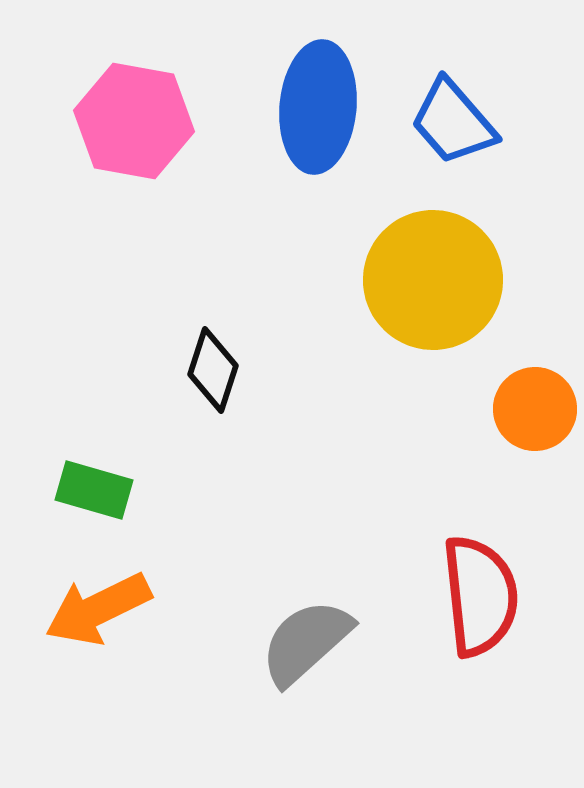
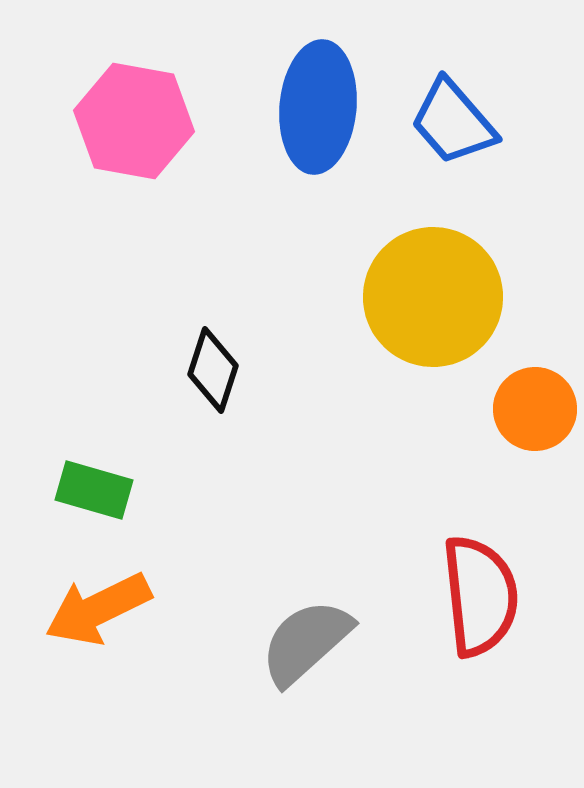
yellow circle: moved 17 px down
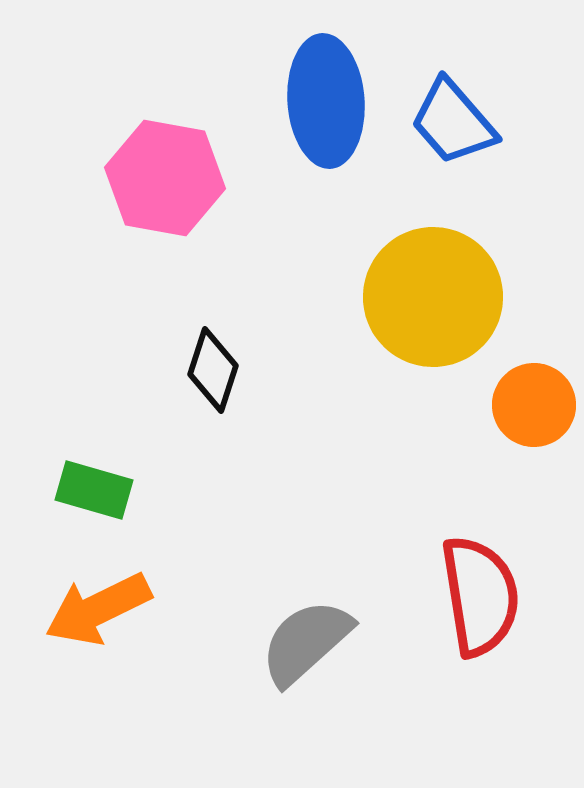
blue ellipse: moved 8 px right, 6 px up; rotated 9 degrees counterclockwise
pink hexagon: moved 31 px right, 57 px down
orange circle: moved 1 px left, 4 px up
red semicircle: rotated 3 degrees counterclockwise
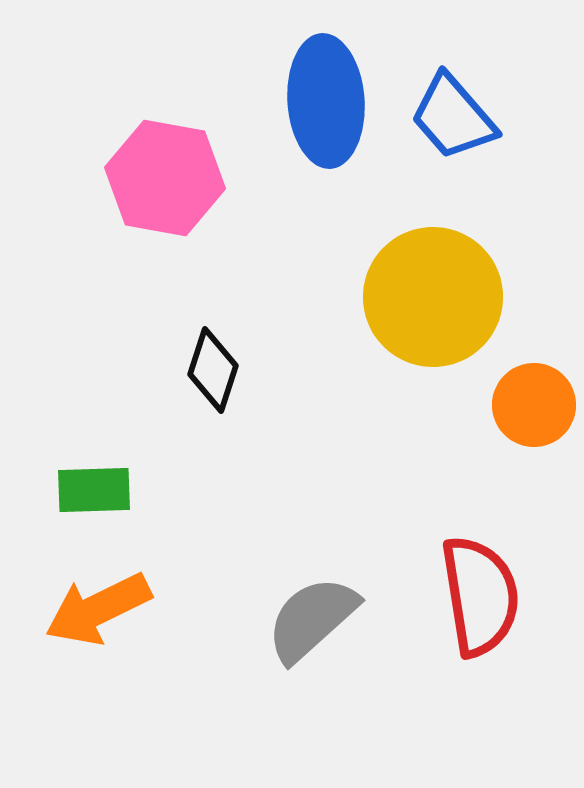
blue trapezoid: moved 5 px up
green rectangle: rotated 18 degrees counterclockwise
gray semicircle: moved 6 px right, 23 px up
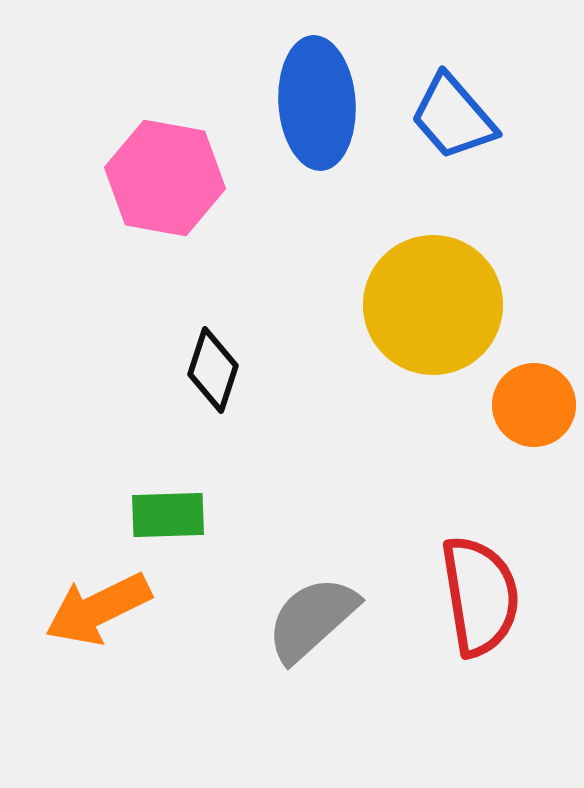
blue ellipse: moved 9 px left, 2 px down
yellow circle: moved 8 px down
green rectangle: moved 74 px right, 25 px down
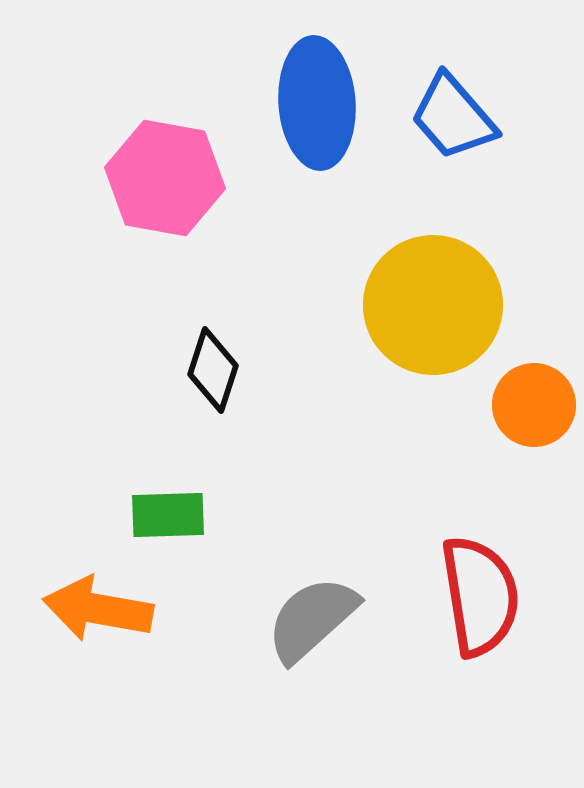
orange arrow: rotated 36 degrees clockwise
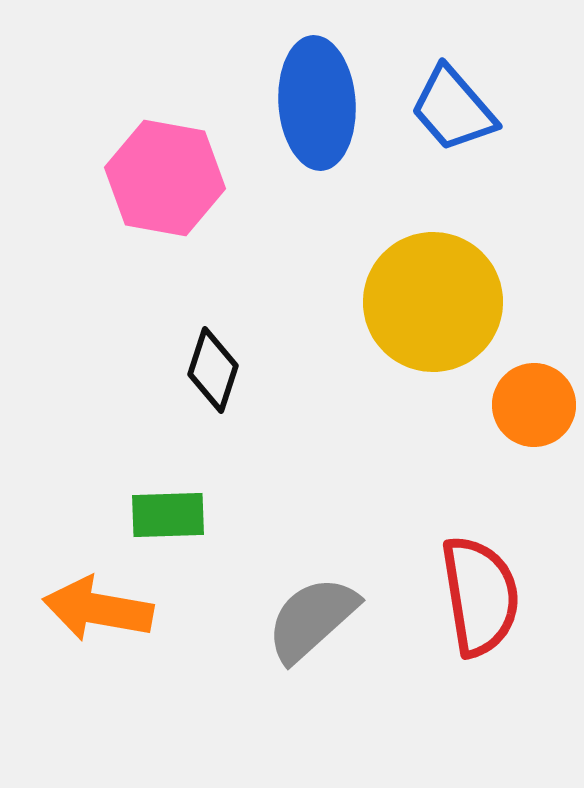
blue trapezoid: moved 8 px up
yellow circle: moved 3 px up
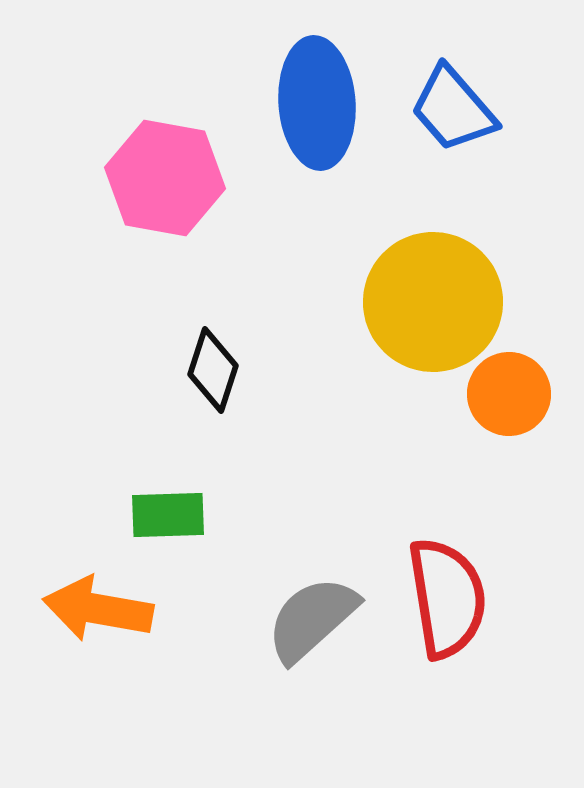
orange circle: moved 25 px left, 11 px up
red semicircle: moved 33 px left, 2 px down
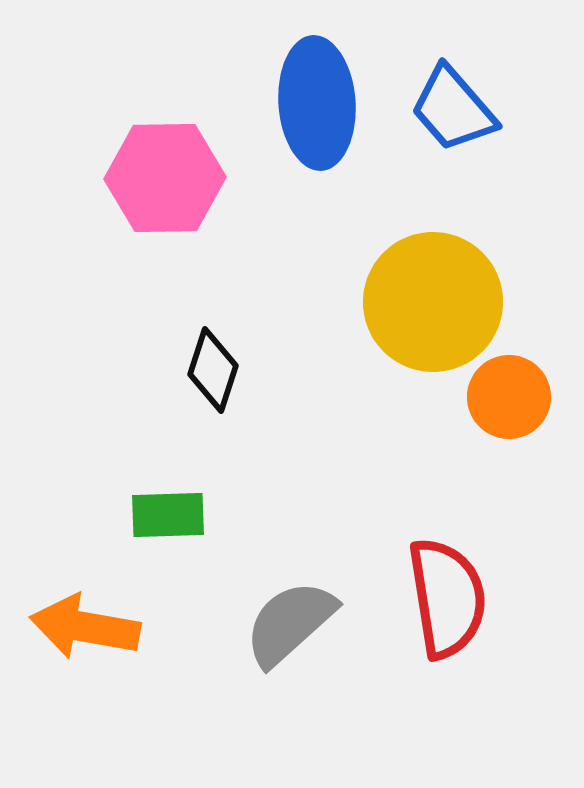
pink hexagon: rotated 11 degrees counterclockwise
orange circle: moved 3 px down
orange arrow: moved 13 px left, 18 px down
gray semicircle: moved 22 px left, 4 px down
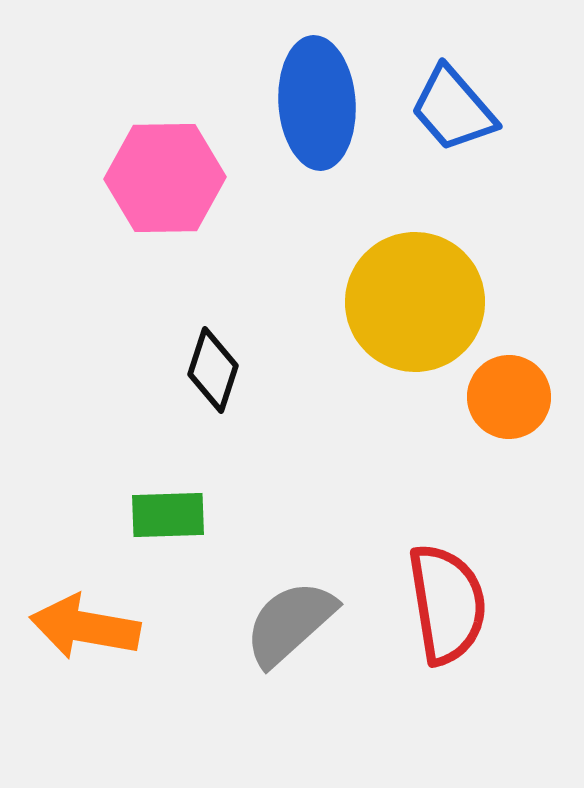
yellow circle: moved 18 px left
red semicircle: moved 6 px down
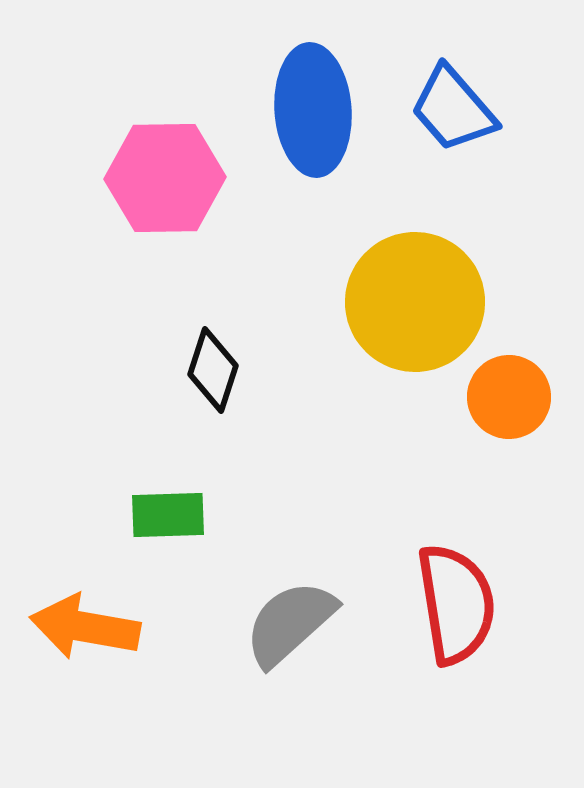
blue ellipse: moved 4 px left, 7 px down
red semicircle: moved 9 px right
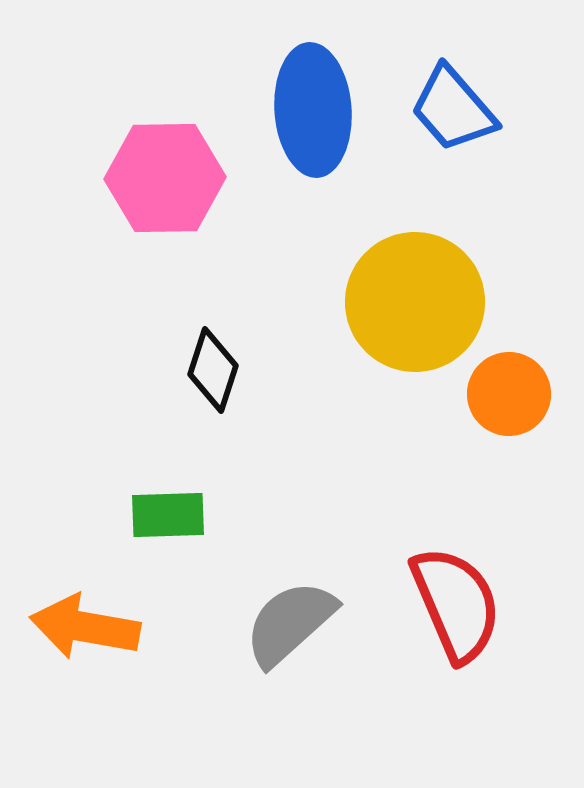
orange circle: moved 3 px up
red semicircle: rotated 14 degrees counterclockwise
